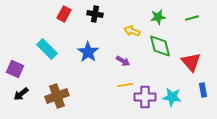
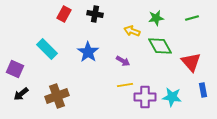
green star: moved 2 px left, 1 px down
green diamond: rotated 15 degrees counterclockwise
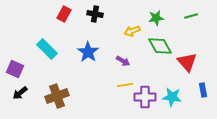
green line: moved 1 px left, 2 px up
yellow arrow: rotated 42 degrees counterclockwise
red triangle: moved 4 px left
black arrow: moved 1 px left, 1 px up
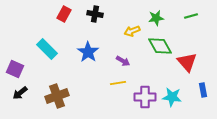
yellow line: moved 7 px left, 2 px up
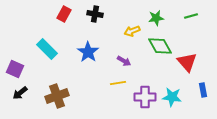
purple arrow: moved 1 px right
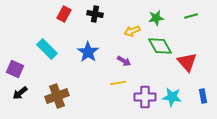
blue rectangle: moved 6 px down
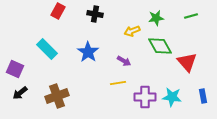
red rectangle: moved 6 px left, 3 px up
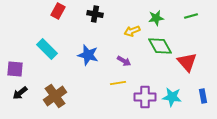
blue star: moved 3 px down; rotated 20 degrees counterclockwise
purple square: rotated 18 degrees counterclockwise
brown cross: moved 2 px left; rotated 15 degrees counterclockwise
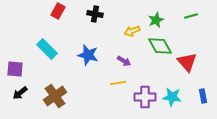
green star: moved 2 px down; rotated 14 degrees counterclockwise
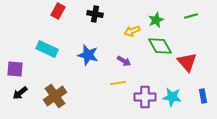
cyan rectangle: rotated 20 degrees counterclockwise
